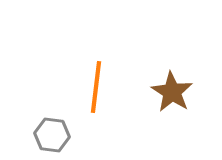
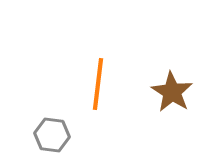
orange line: moved 2 px right, 3 px up
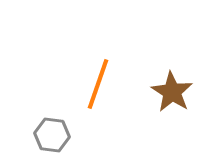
orange line: rotated 12 degrees clockwise
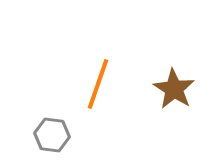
brown star: moved 2 px right, 3 px up
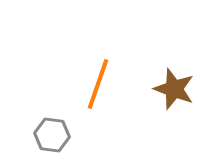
brown star: rotated 12 degrees counterclockwise
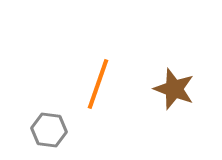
gray hexagon: moved 3 px left, 5 px up
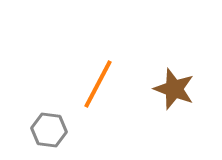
orange line: rotated 9 degrees clockwise
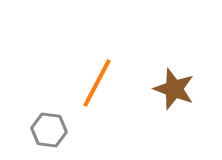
orange line: moved 1 px left, 1 px up
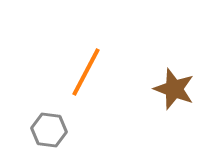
orange line: moved 11 px left, 11 px up
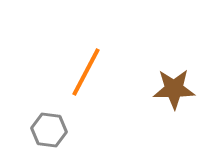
brown star: rotated 21 degrees counterclockwise
